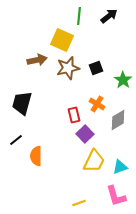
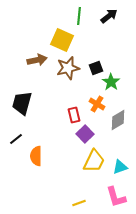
green star: moved 12 px left, 2 px down
black line: moved 1 px up
pink L-shape: moved 1 px down
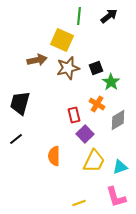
black trapezoid: moved 2 px left
orange semicircle: moved 18 px right
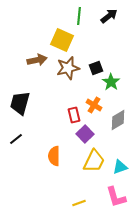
orange cross: moved 3 px left, 1 px down
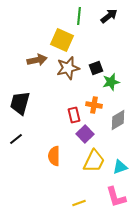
green star: rotated 24 degrees clockwise
orange cross: rotated 21 degrees counterclockwise
